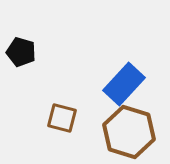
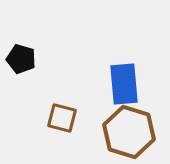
black pentagon: moved 7 px down
blue rectangle: rotated 48 degrees counterclockwise
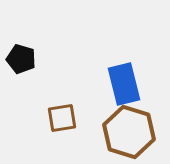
blue rectangle: rotated 9 degrees counterclockwise
brown square: rotated 24 degrees counterclockwise
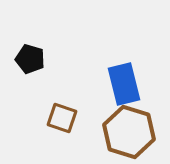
black pentagon: moved 9 px right
brown square: rotated 28 degrees clockwise
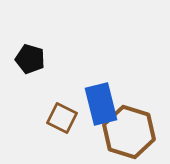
blue rectangle: moved 23 px left, 20 px down
brown square: rotated 8 degrees clockwise
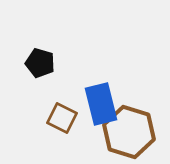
black pentagon: moved 10 px right, 4 px down
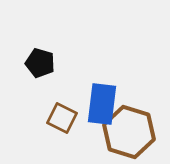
blue rectangle: moved 1 px right; rotated 21 degrees clockwise
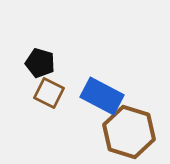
blue rectangle: moved 8 px up; rotated 69 degrees counterclockwise
brown square: moved 13 px left, 25 px up
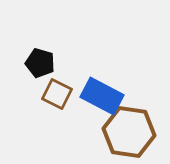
brown square: moved 8 px right, 1 px down
brown hexagon: rotated 9 degrees counterclockwise
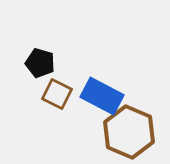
brown hexagon: rotated 15 degrees clockwise
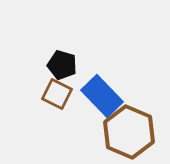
black pentagon: moved 22 px right, 2 px down
blue rectangle: rotated 18 degrees clockwise
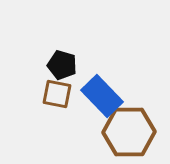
brown square: rotated 16 degrees counterclockwise
brown hexagon: rotated 24 degrees counterclockwise
